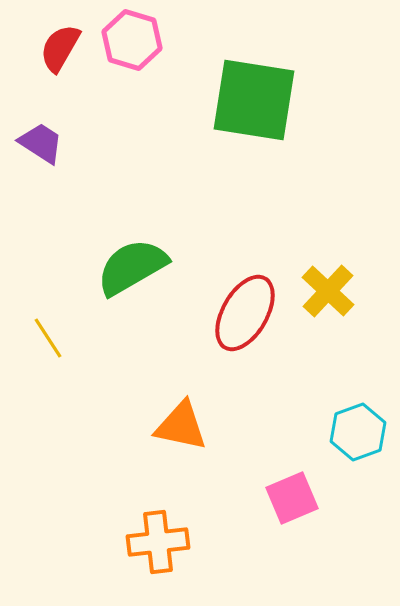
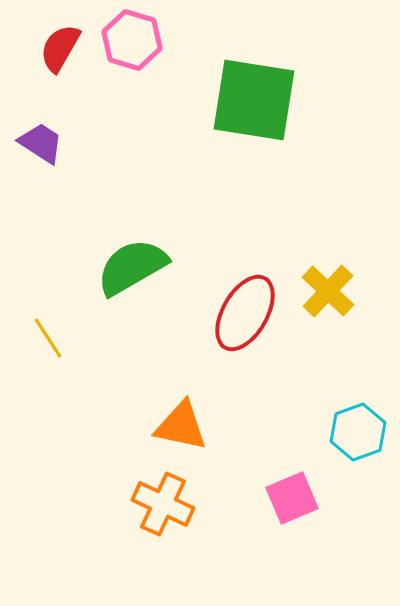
orange cross: moved 5 px right, 38 px up; rotated 32 degrees clockwise
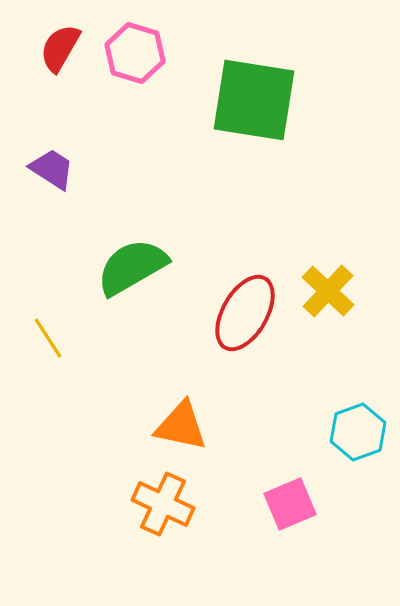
pink hexagon: moved 3 px right, 13 px down
purple trapezoid: moved 11 px right, 26 px down
pink square: moved 2 px left, 6 px down
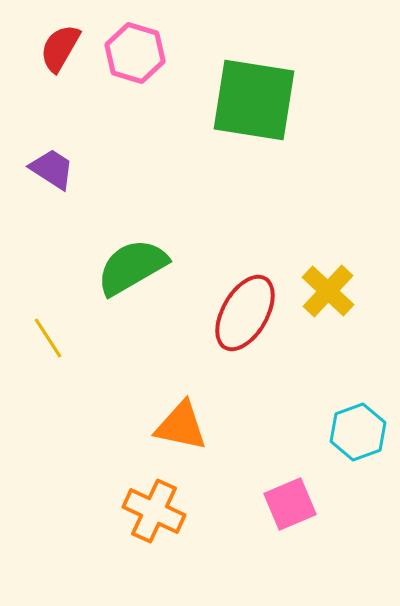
orange cross: moved 9 px left, 7 px down
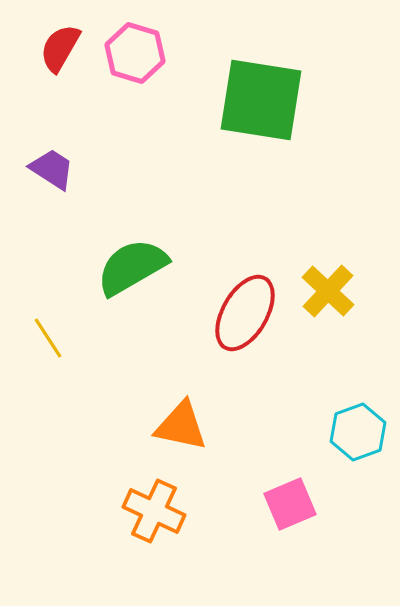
green square: moved 7 px right
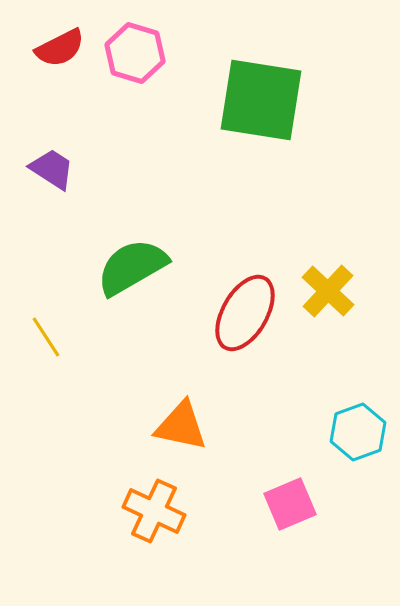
red semicircle: rotated 147 degrees counterclockwise
yellow line: moved 2 px left, 1 px up
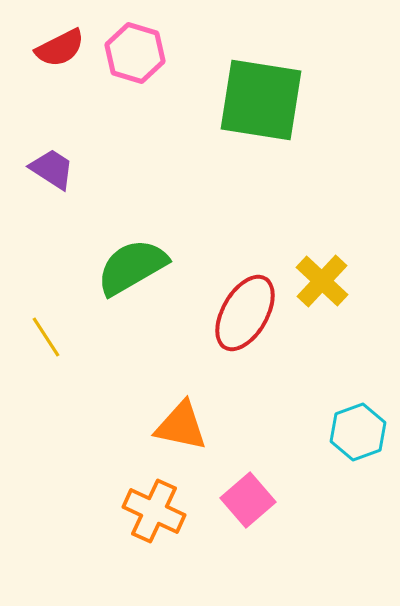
yellow cross: moved 6 px left, 10 px up
pink square: moved 42 px left, 4 px up; rotated 18 degrees counterclockwise
